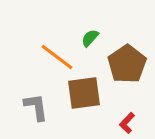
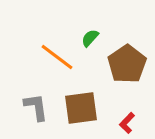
brown square: moved 3 px left, 15 px down
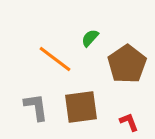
orange line: moved 2 px left, 2 px down
brown square: moved 1 px up
red L-shape: moved 2 px right, 1 px up; rotated 115 degrees clockwise
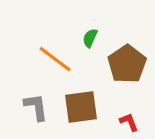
green semicircle: rotated 18 degrees counterclockwise
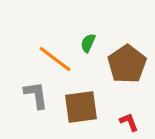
green semicircle: moved 2 px left, 5 px down
gray L-shape: moved 12 px up
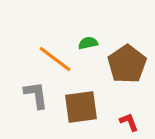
green semicircle: rotated 54 degrees clockwise
